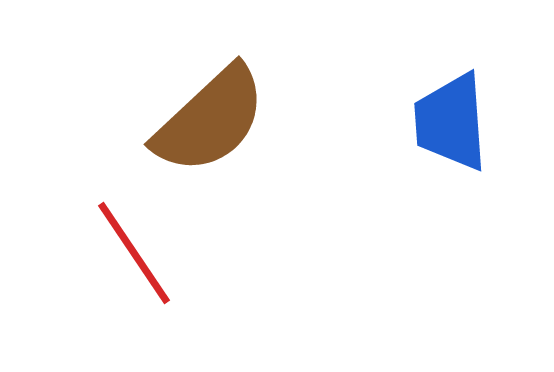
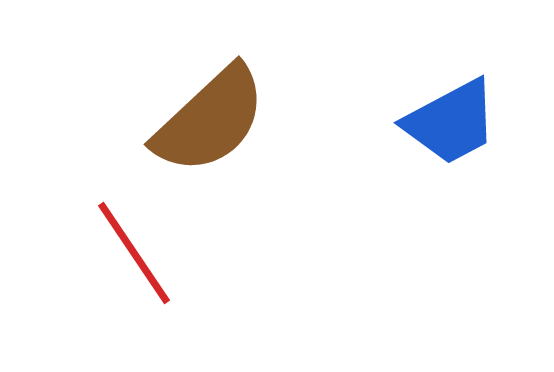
blue trapezoid: rotated 114 degrees counterclockwise
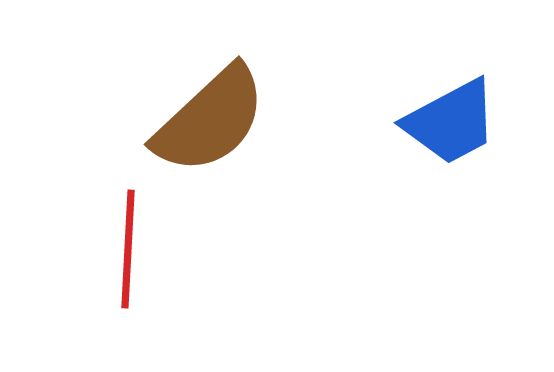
red line: moved 6 px left, 4 px up; rotated 37 degrees clockwise
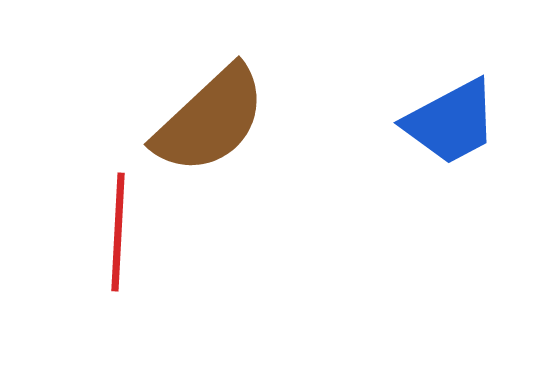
red line: moved 10 px left, 17 px up
